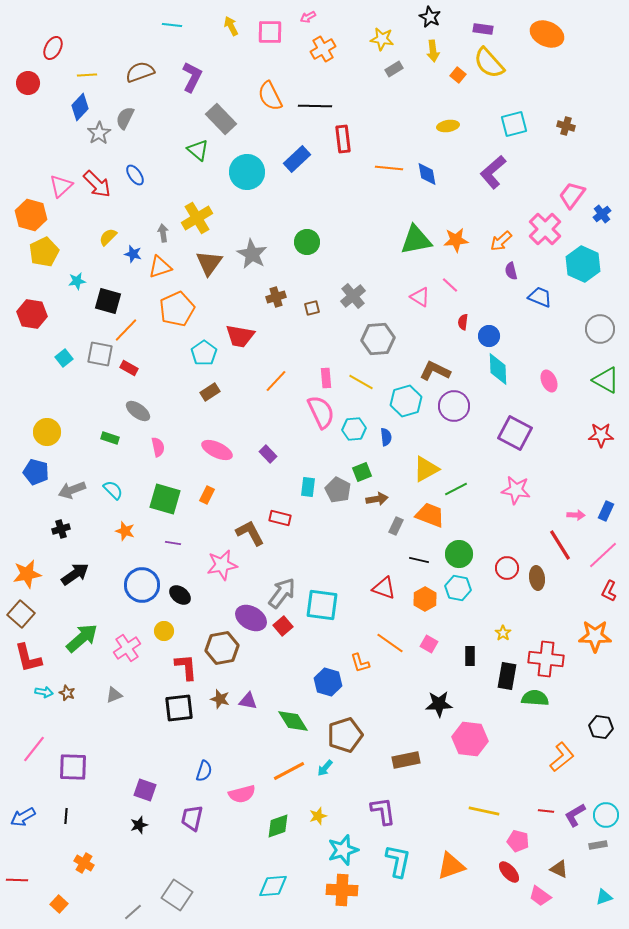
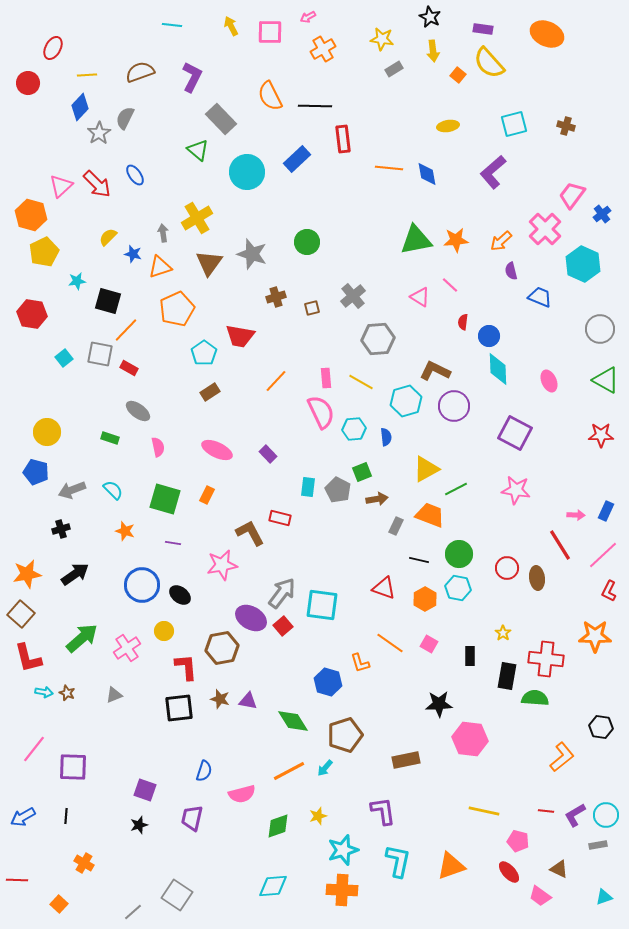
gray star at (252, 254): rotated 12 degrees counterclockwise
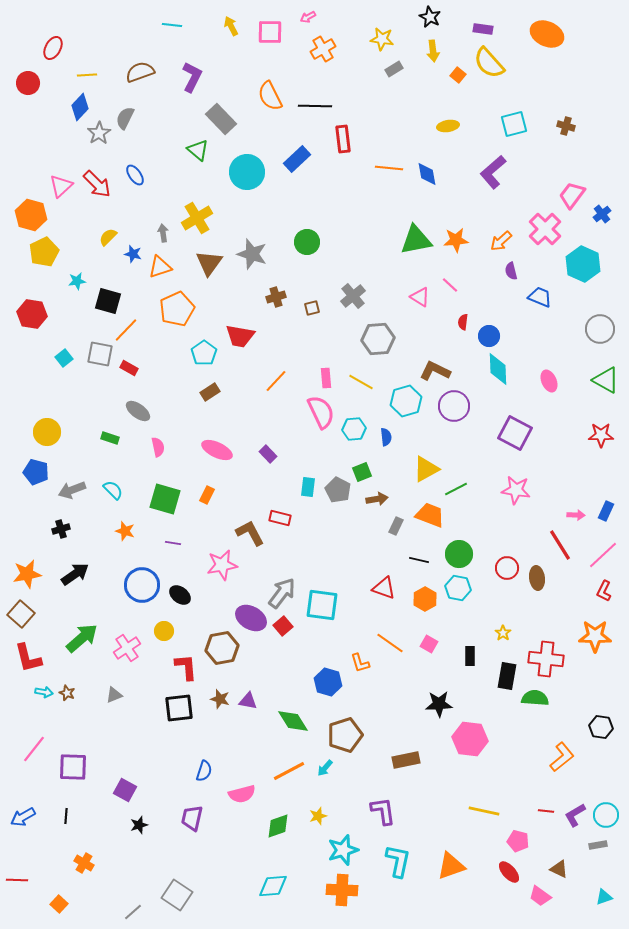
red L-shape at (609, 591): moved 5 px left
purple square at (145, 790): moved 20 px left; rotated 10 degrees clockwise
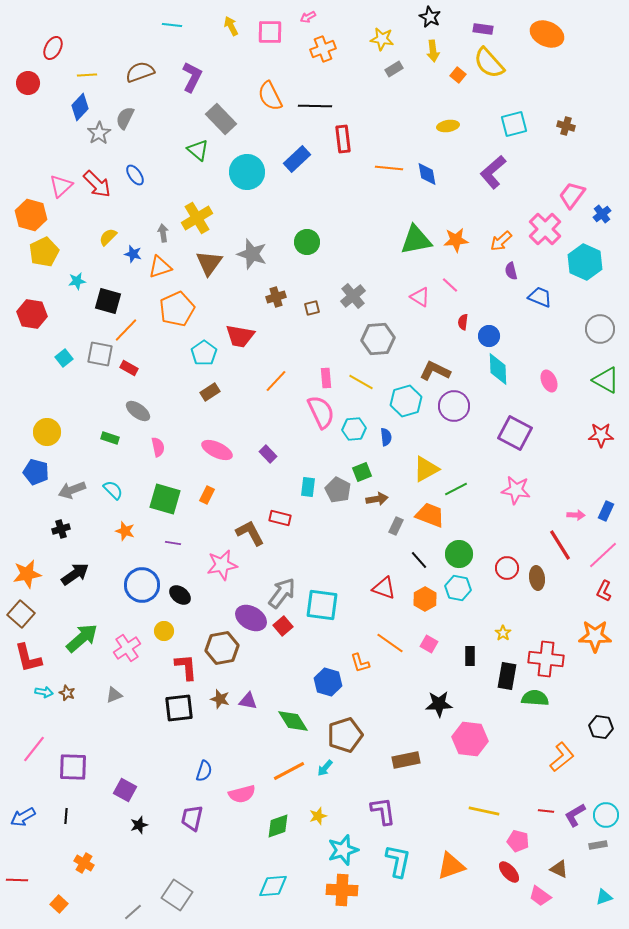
orange cross at (323, 49): rotated 10 degrees clockwise
cyan hexagon at (583, 264): moved 2 px right, 2 px up
black line at (419, 560): rotated 36 degrees clockwise
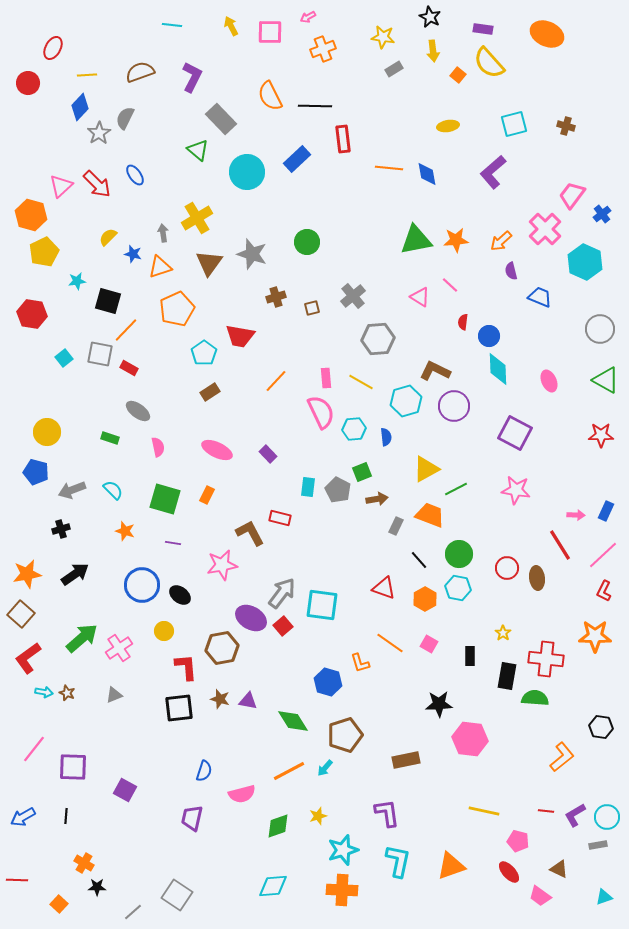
yellow star at (382, 39): moved 1 px right, 2 px up
pink cross at (127, 648): moved 8 px left
red L-shape at (28, 658): rotated 68 degrees clockwise
purple L-shape at (383, 811): moved 4 px right, 2 px down
cyan circle at (606, 815): moved 1 px right, 2 px down
black star at (139, 825): moved 42 px left, 62 px down; rotated 18 degrees clockwise
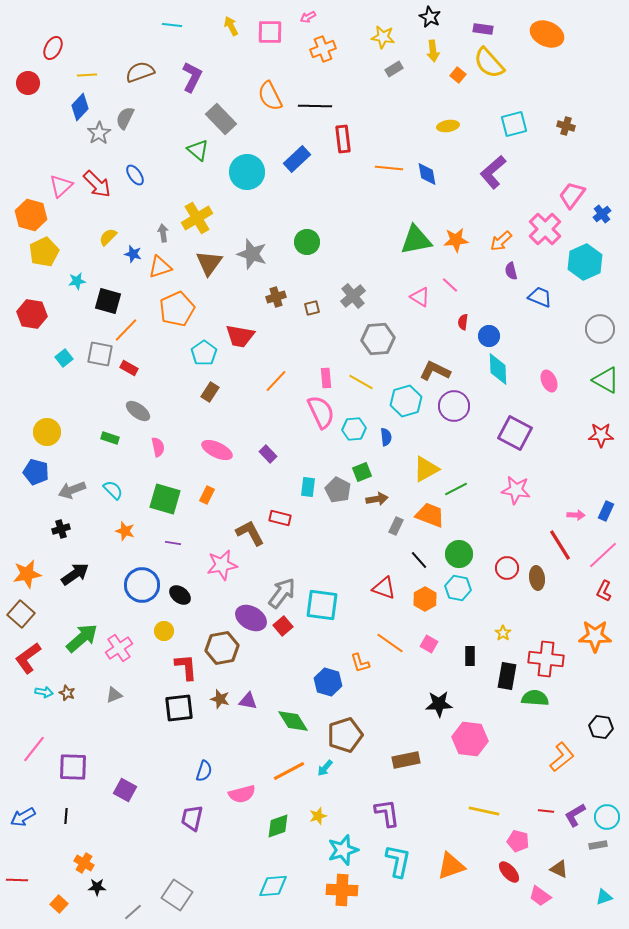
cyan hexagon at (585, 262): rotated 12 degrees clockwise
brown rectangle at (210, 392): rotated 24 degrees counterclockwise
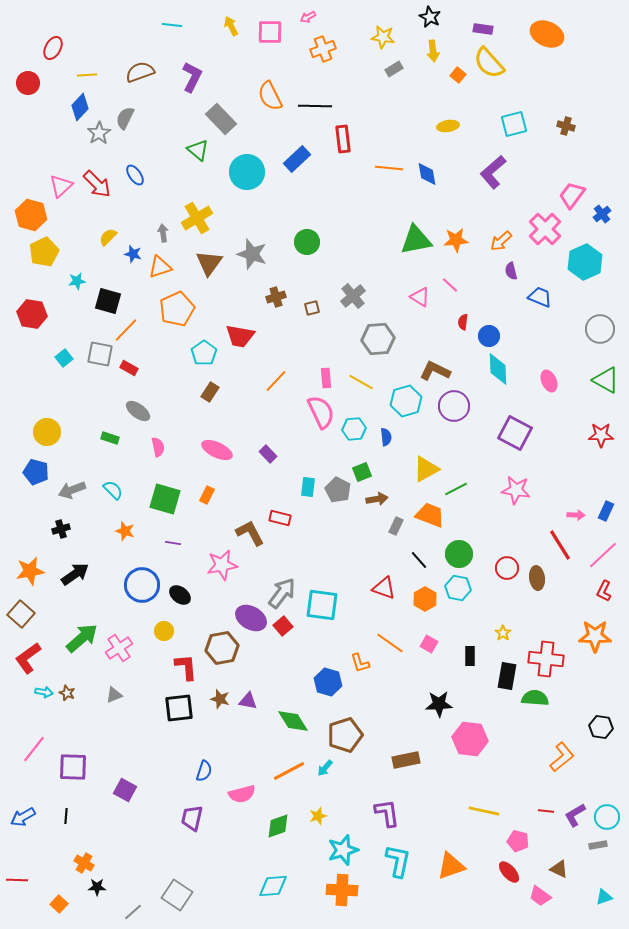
orange star at (27, 574): moved 3 px right, 3 px up
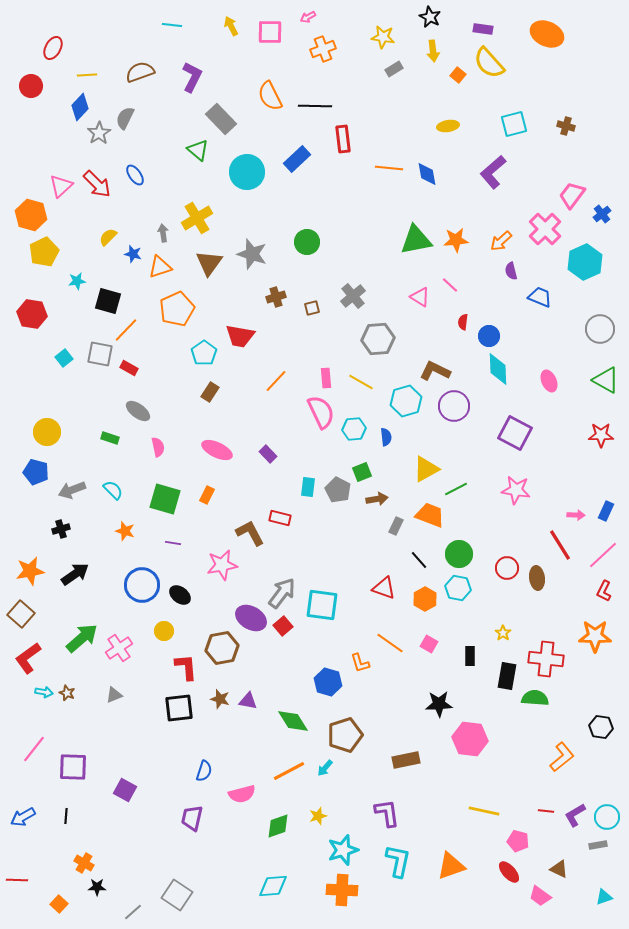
red circle at (28, 83): moved 3 px right, 3 px down
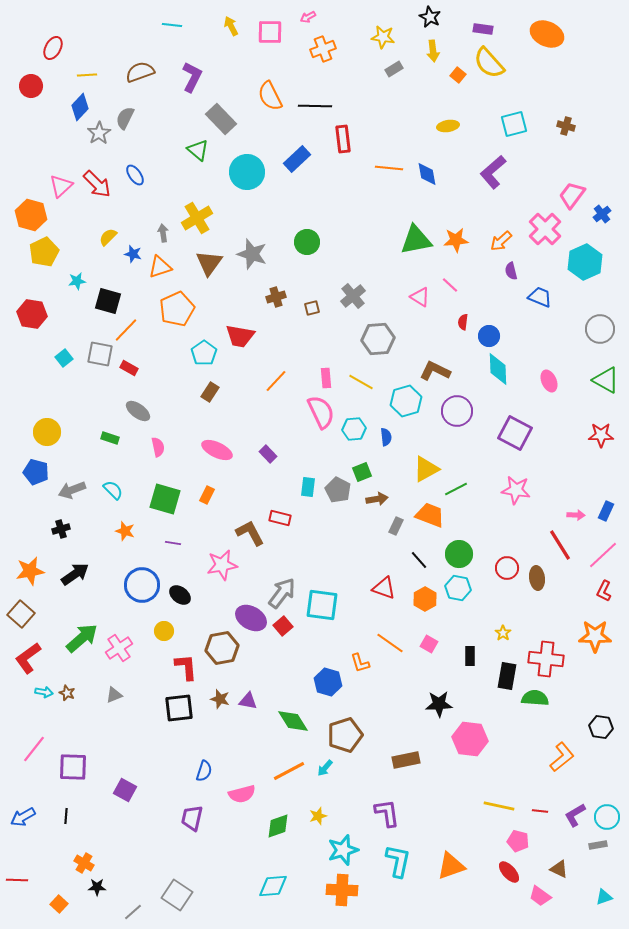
purple circle at (454, 406): moved 3 px right, 5 px down
yellow line at (484, 811): moved 15 px right, 5 px up
red line at (546, 811): moved 6 px left
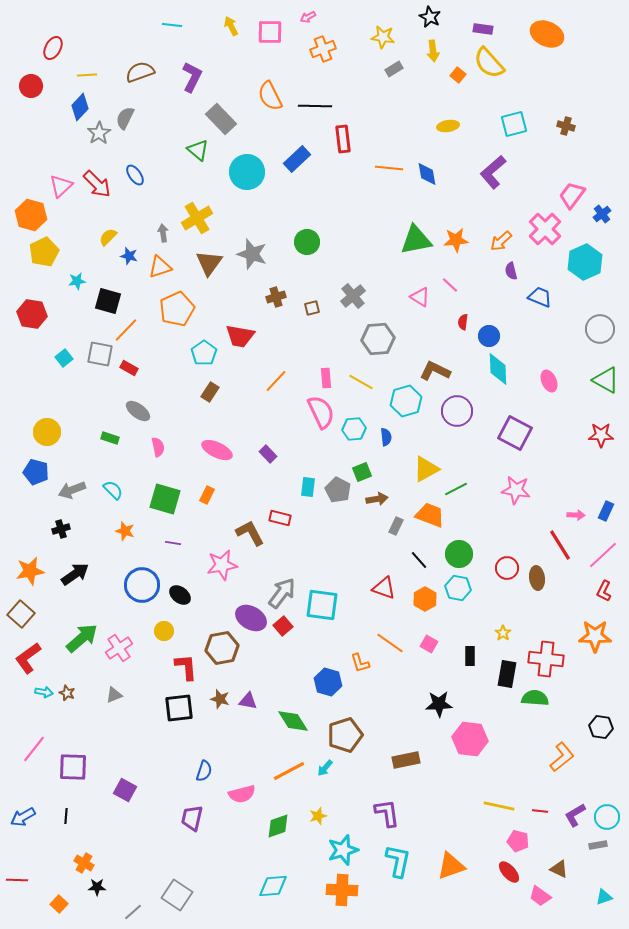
blue star at (133, 254): moved 4 px left, 2 px down
black rectangle at (507, 676): moved 2 px up
